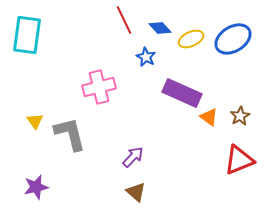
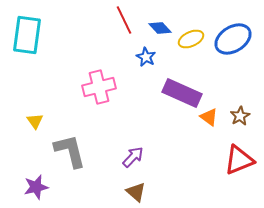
gray L-shape: moved 17 px down
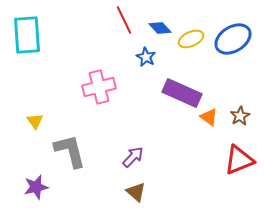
cyan rectangle: rotated 12 degrees counterclockwise
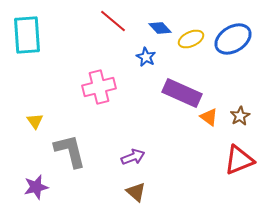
red line: moved 11 px left, 1 px down; rotated 24 degrees counterclockwise
purple arrow: rotated 25 degrees clockwise
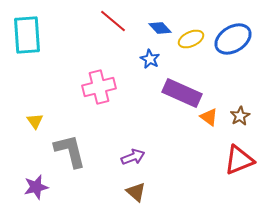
blue star: moved 4 px right, 2 px down
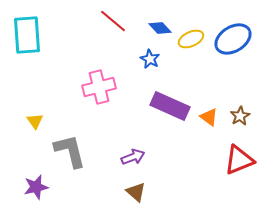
purple rectangle: moved 12 px left, 13 px down
